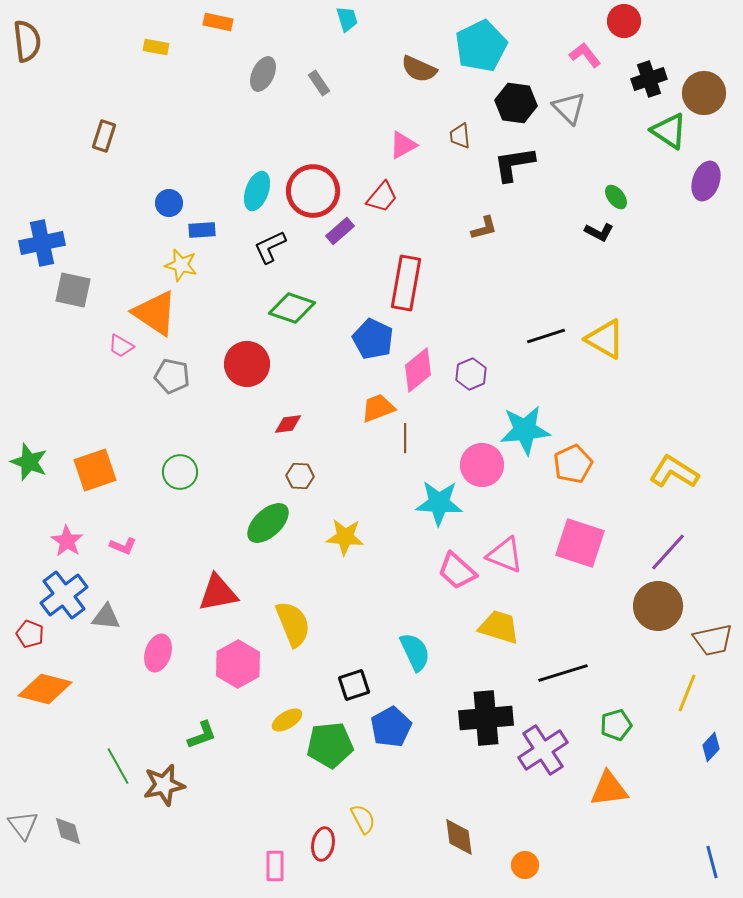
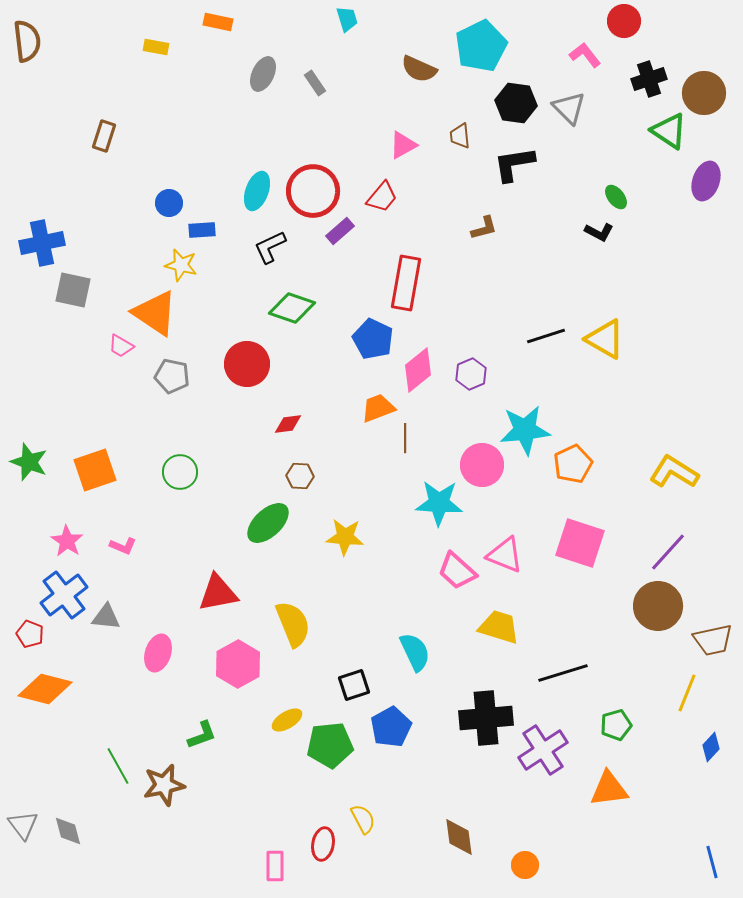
gray rectangle at (319, 83): moved 4 px left
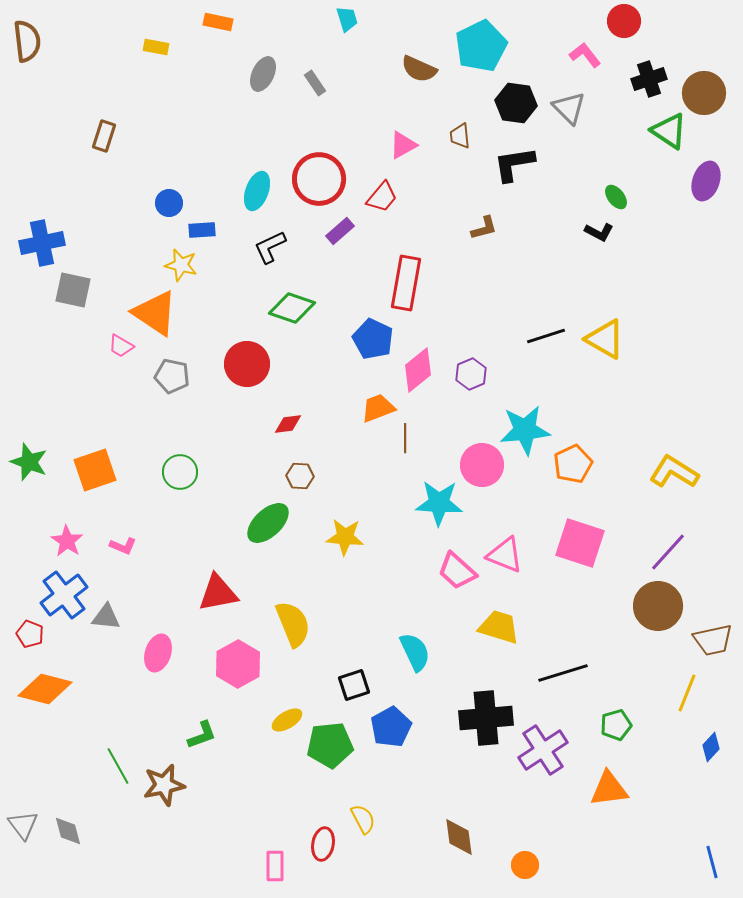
red circle at (313, 191): moved 6 px right, 12 px up
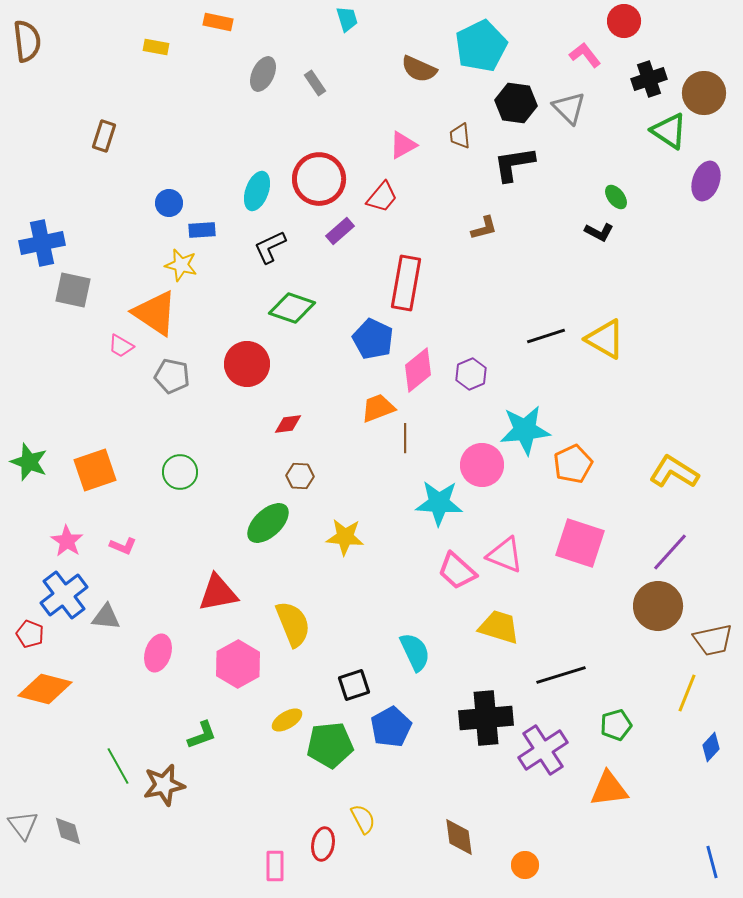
purple line at (668, 552): moved 2 px right
black line at (563, 673): moved 2 px left, 2 px down
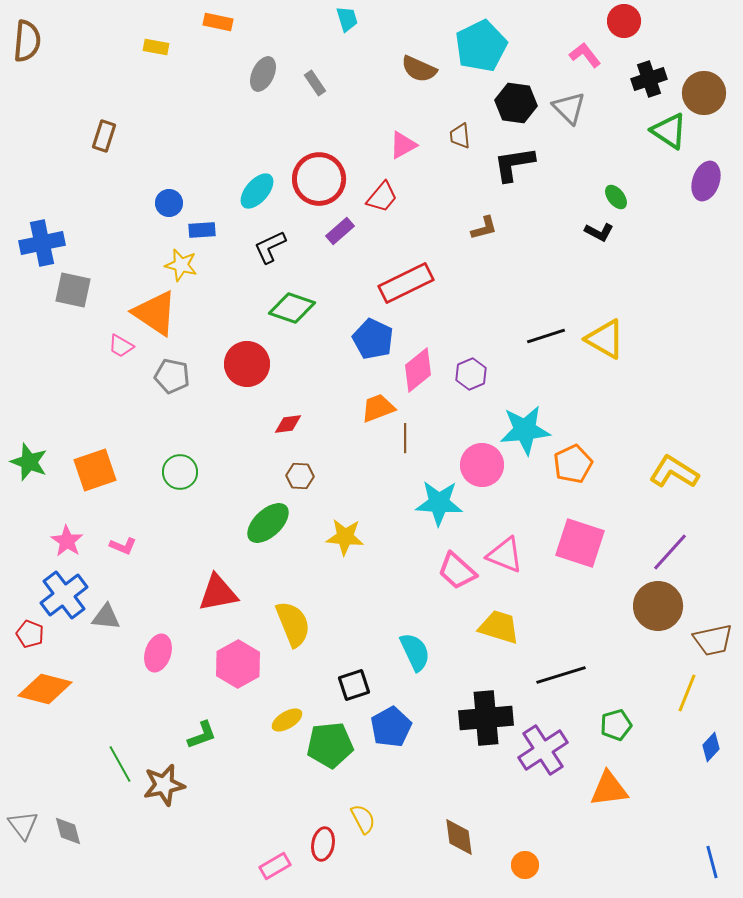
brown semicircle at (27, 41): rotated 12 degrees clockwise
cyan ellipse at (257, 191): rotated 21 degrees clockwise
red rectangle at (406, 283): rotated 54 degrees clockwise
green line at (118, 766): moved 2 px right, 2 px up
pink rectangle at (275, 866): rotated 60 degrees clockwise
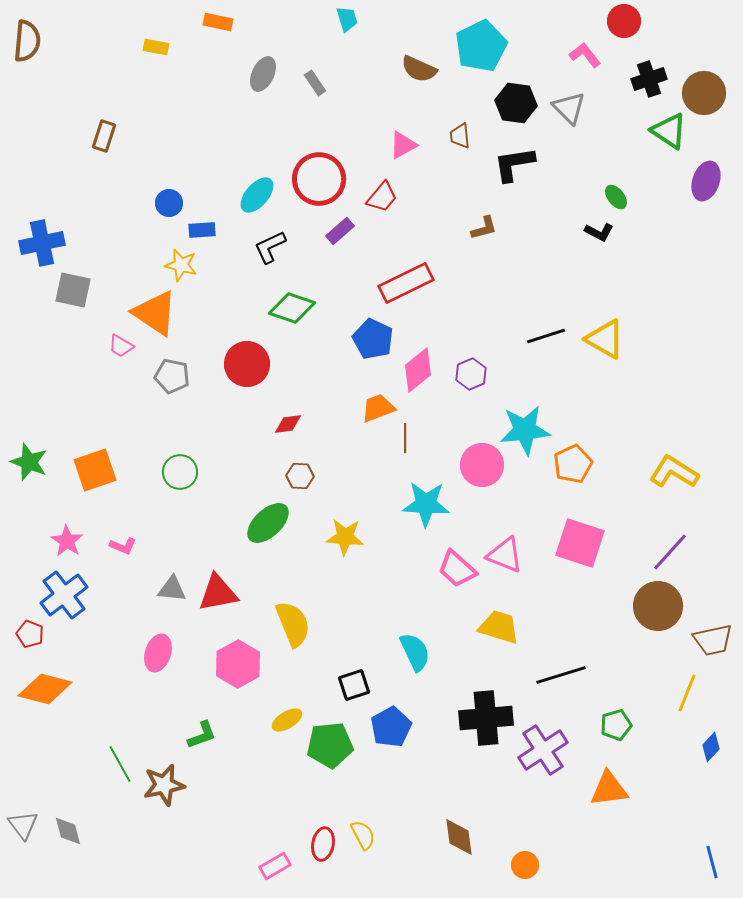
cyan ellipse at (257, 191): moved 4 px down
cyan star at (439, 503): moved 13 px left, 1 px down
pink trapezoid at (457, 571): moved 2 px up
gray triangle at (106, 617): moved 66 px right, 28 px up
yellow semicircle at (363, 819): moved 16 px down
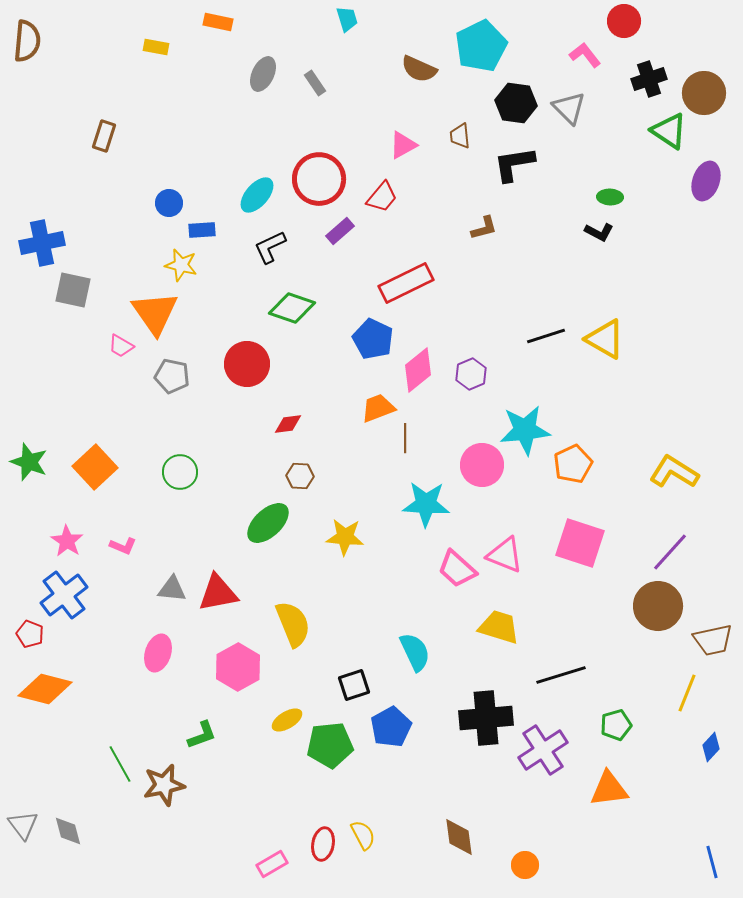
green ellipse at (616, 197): moved 6 px left; rotated 50 degrees counterclockwise
orange triangle at (155, 313): rotated 21 degrees clockwise
orange square at (95, 470): moved 3 px up; rotated 24 degrees counterclockwise
pink hexagon at (238, 664): moved 3 px down
pink rectangle at (275, 866): moved 3 px left, 2 px up
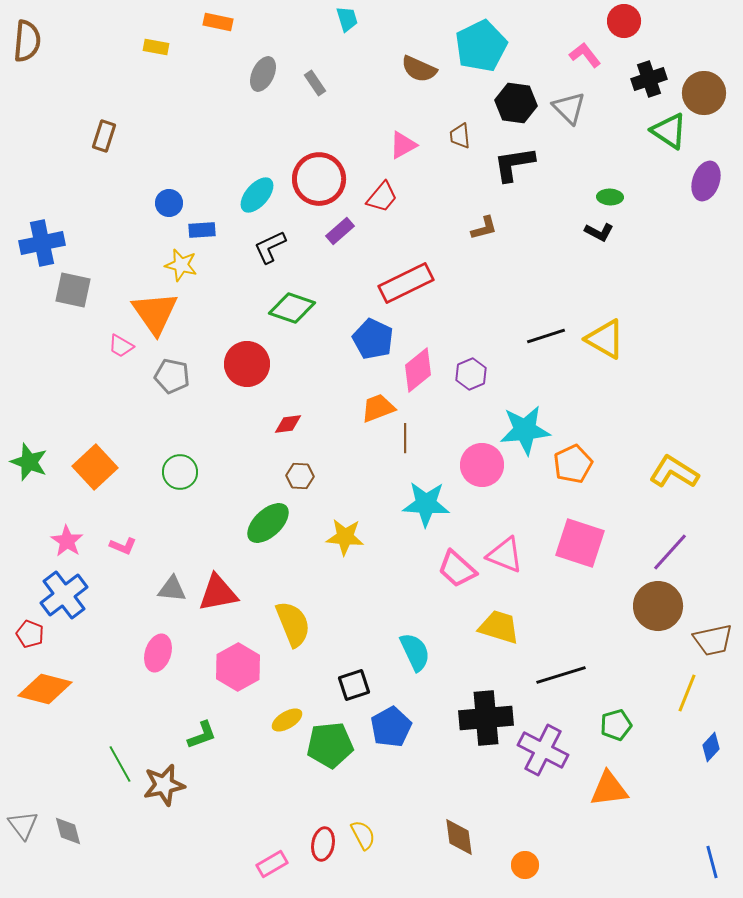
purple cross at (543, 750): rotated 30 degrees counterclockwise
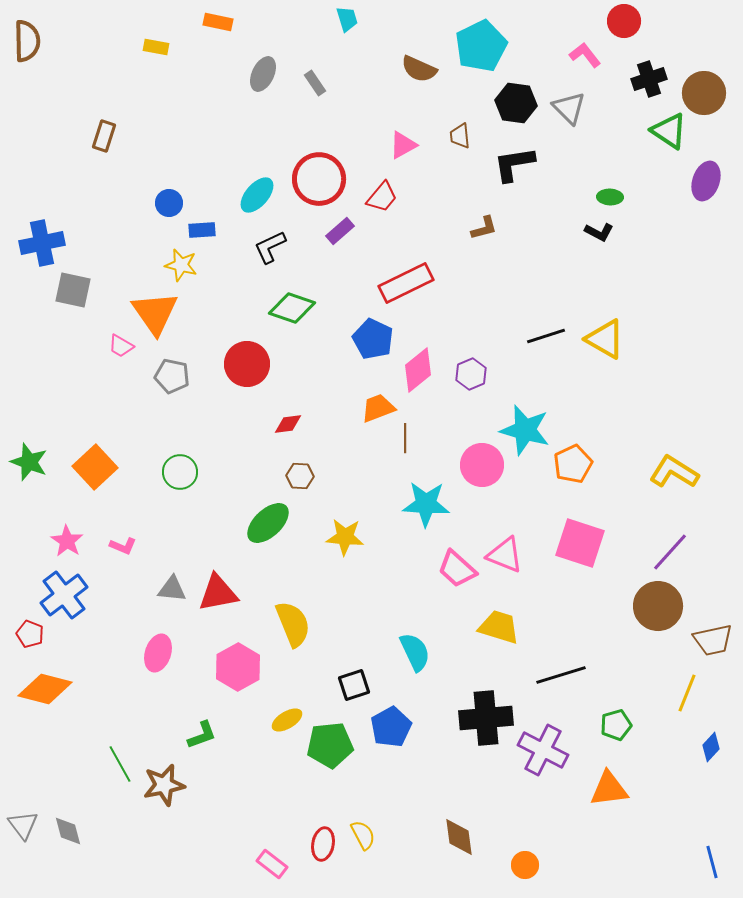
brown semicircle at (27, 41): rotated 6 degrees counterclockwise
cyan star at (525, 430): rotated 21 degrees clockwise
pink rectangle at (272, 864): rotated 68 degrees clockwise
